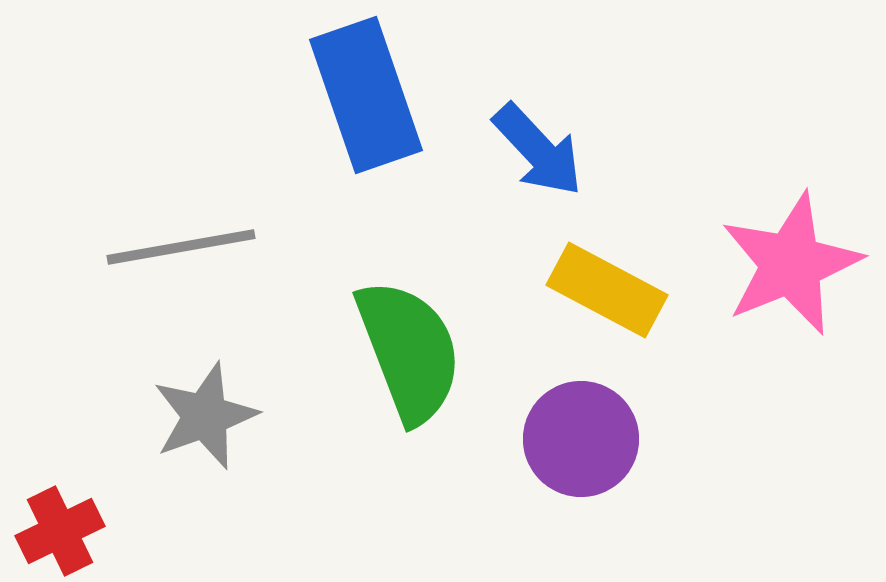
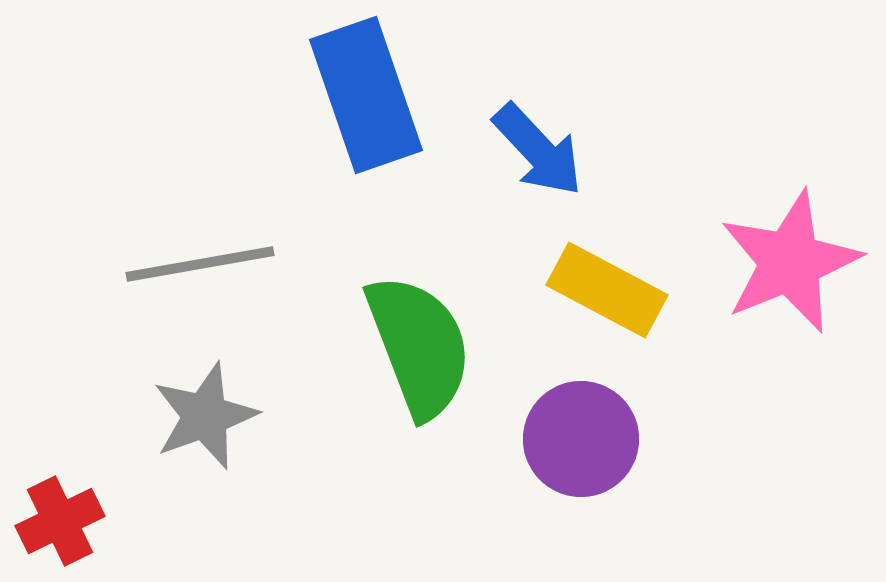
gray line: moved 19 px right, 17 px down
pink star: moved 1 px left, 2 px up
green semicircle: moved 10 px right, 5 px up
red cross: moved 10 px up
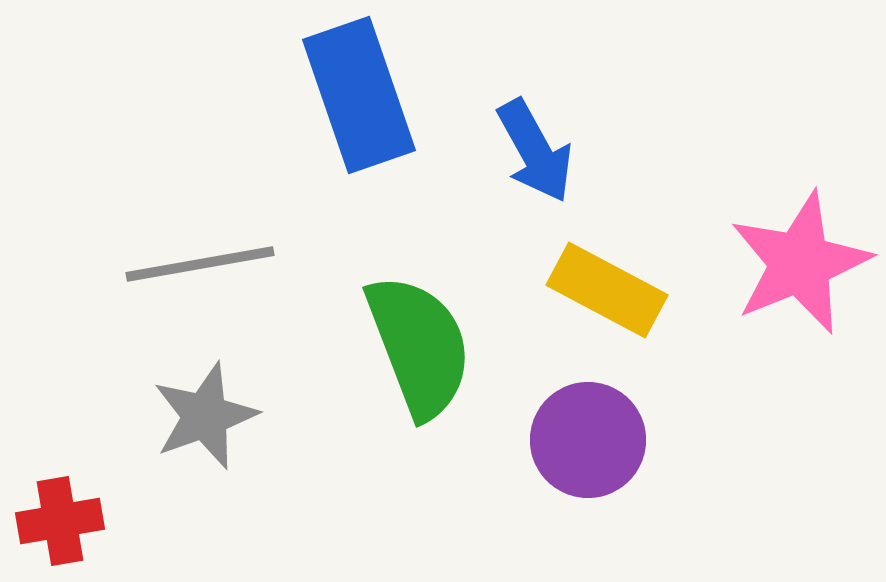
blue rectangle: moved 7 px left
blue arrow: moved 3 px left, 1 px down; rotated 14 degrees clockwise
pink star: moved 10 px right, 1 px down
purple circle: moved 7 px right, 1 px down
red cross: rotated 16 degrees clockwise
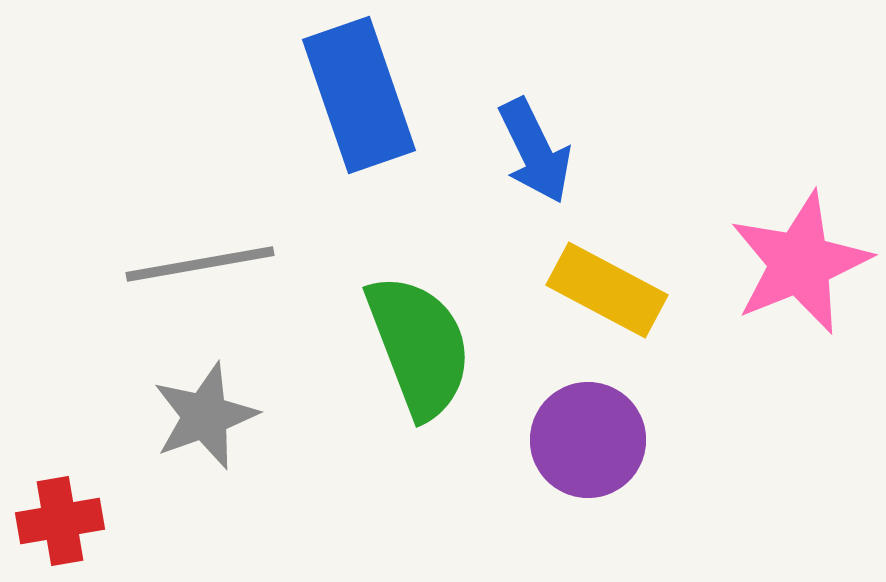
blue arrow: rotated 3 degrees clockwise
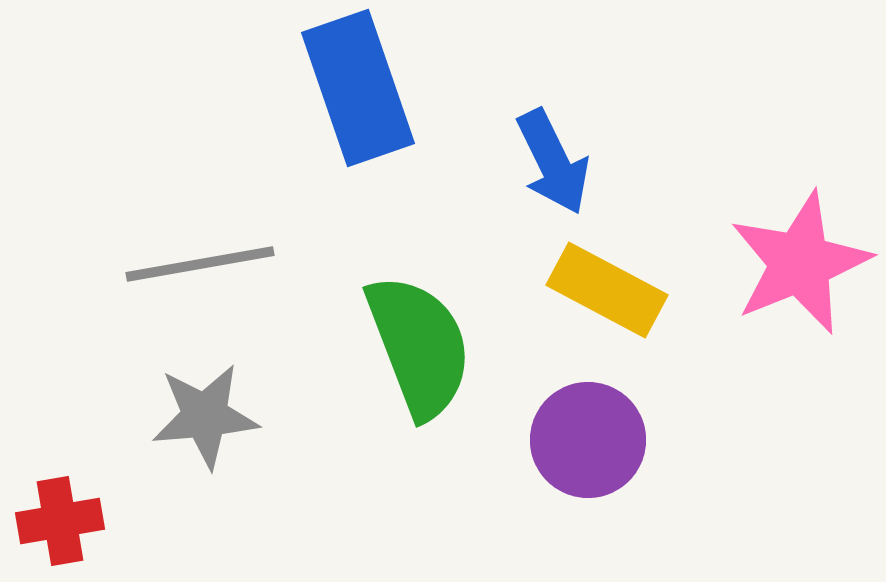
blue rectangle: moved 1 px left, 7 px up
blue arrow: moved 18 px right, 11 px down
gray star: rotated 15 degrees clockwise
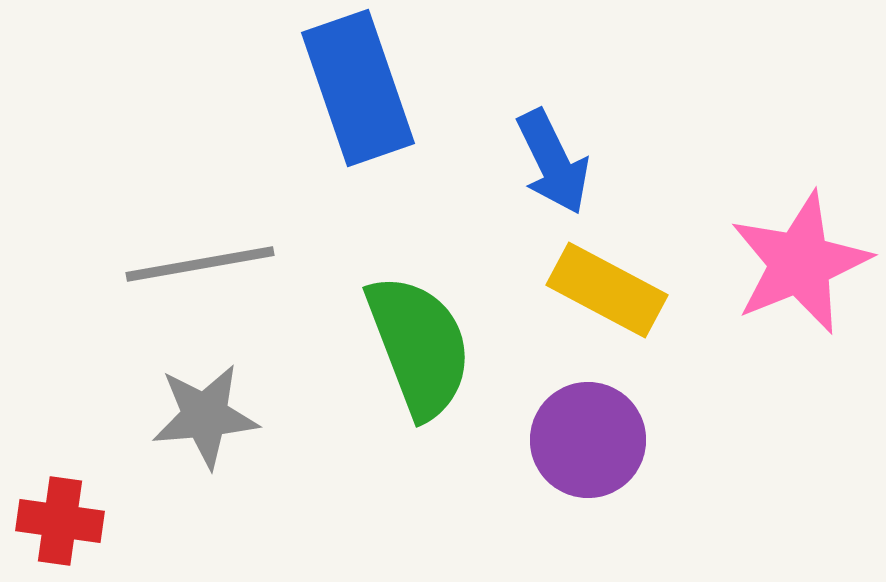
red cross: rotated 18 degrees clockwise
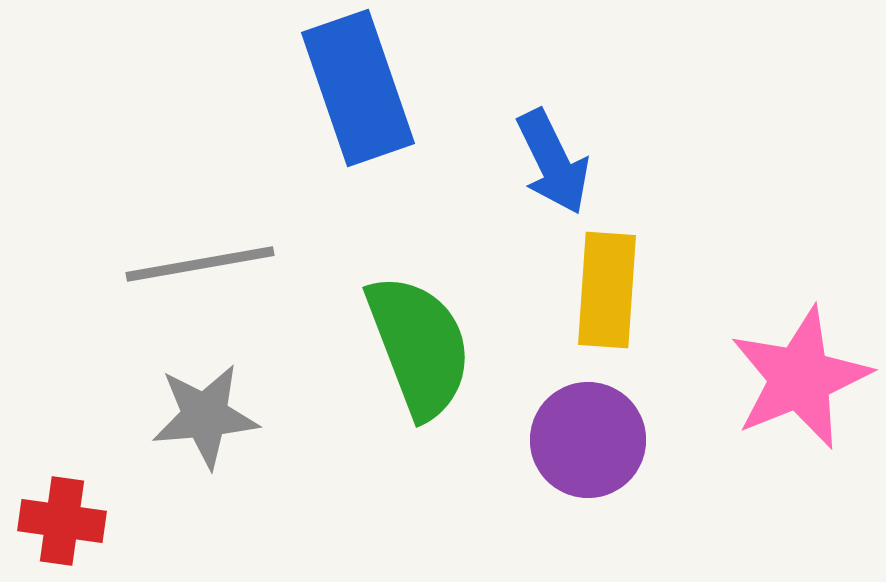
pink star: moved 115 px down
yellow rectangle: rotated 66 degrees clockwise
red cross: moved 2 px right
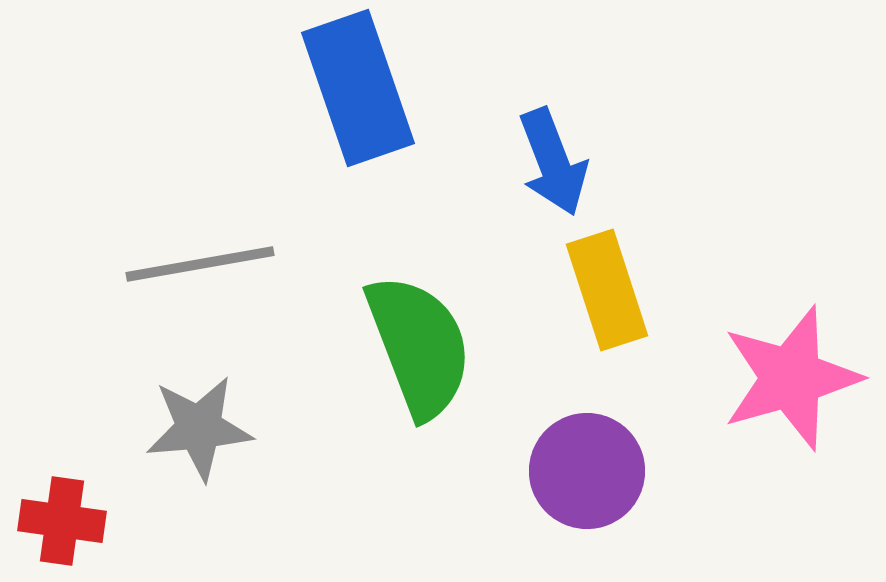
blue arrow: rotated 5 degrees clockwise
yellow rectangle: rotated 22 degrees counterclockwise
pink star: moved 9 px left; rotated 6 degrees clockwise
gray star: moved 6 px left, 12 px down
purple circle: moved 1 px left, 31 px down
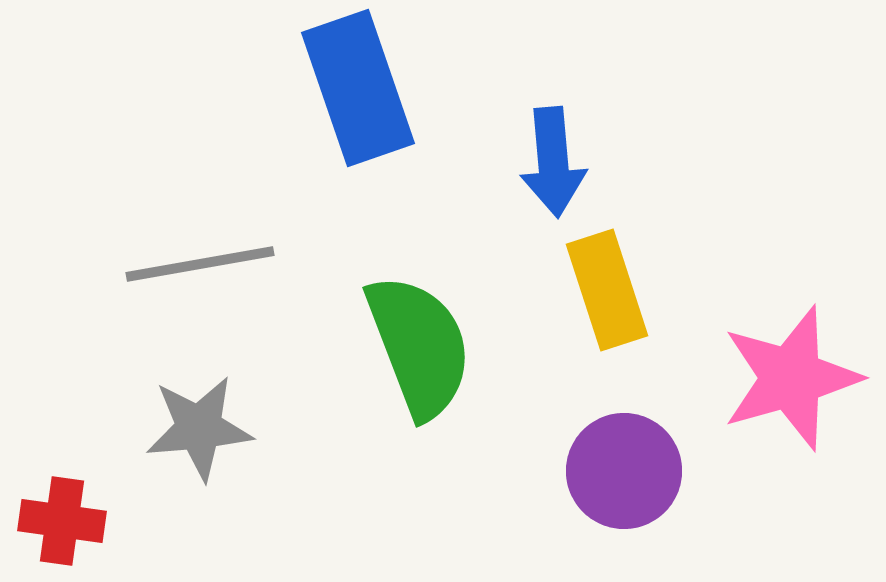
blue arrow: rotated 16 degrees clockwise
purple circle: moved 37 px right
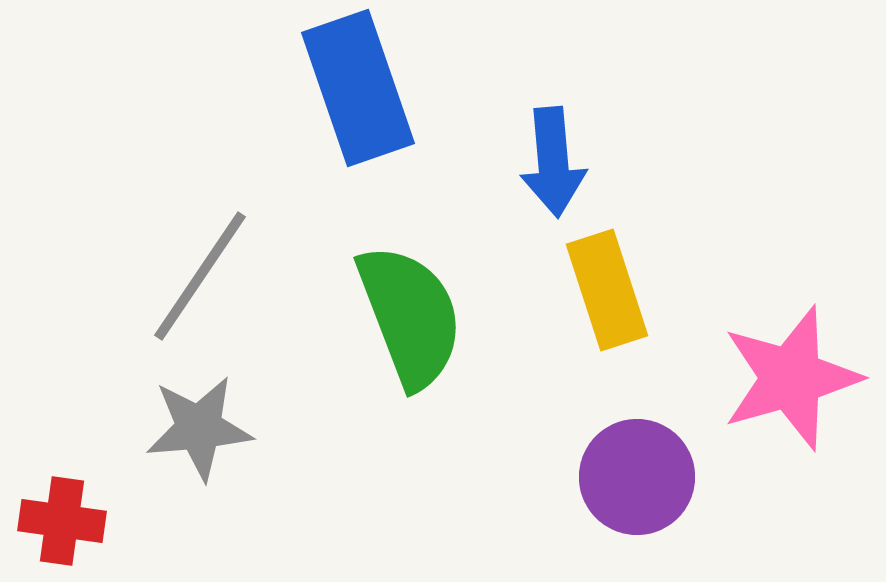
gray line: moved 12 px down; rotated 46 degrees counterclockwise
green semicircle: moved 9 px left, 30 px up
purple circle: moved 13 px right, 6 px down
